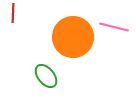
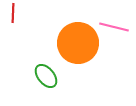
orange circle: moved 5 px right, 6 px down
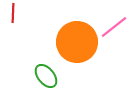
pink line: rotated 52 degrees counterclockwise
orange circle: moved 1 px left, 1 px up
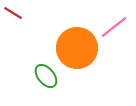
red line: rotated 60 degrees counterclockwise
orange circle: moved 6 px down
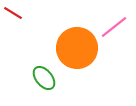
green ellipse: moved 2 px left, 2 px down
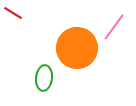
pink line: rotated 16 degrees counterclockwise
green ellipse: rotated 45 degrees clockwise
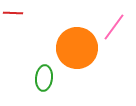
red line: rotated 30 degrees counterclockwise
